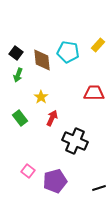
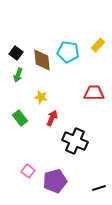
yellow star: rotated 24 degrees counterclockwise
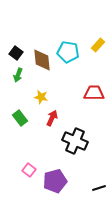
pink square: moved 1 px right, 1 px up
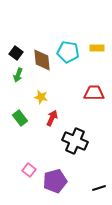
yellow rectangle: moved 1 px left, 3 px down; rotated 48 degrees clockwise
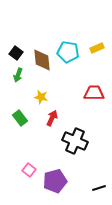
yellow rectangle: rotated 24 degrees counterclockwise
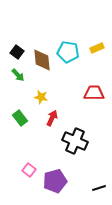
black square: moved 1 px right, 1 px up
green arrow: rotated 64 degrees counterclockwise
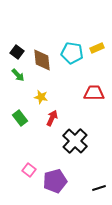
cyan pentagon: moved 4 px right, 1 px down
black cross: rotated 20 degrees clockwise
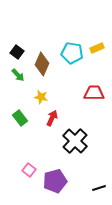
brown diamond: moved 4 px down; rotated 30 degrees clockwise
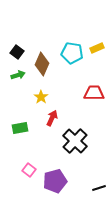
green arrow: rotated 64 degrees counterclockwise
yellow star: rotated 24 degrees clockwise
green rectangle: moved 10 px down; rotated 63 degrees counterclockwise
